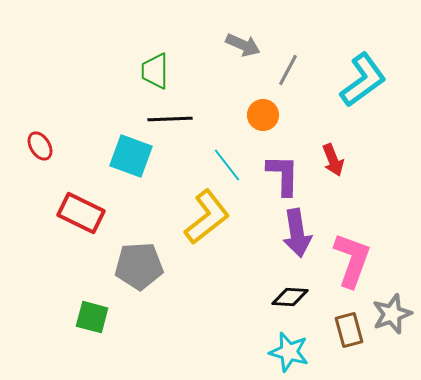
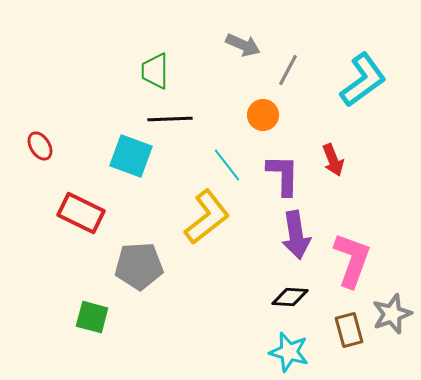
purple arrow: moved 1 px left, 2 px down
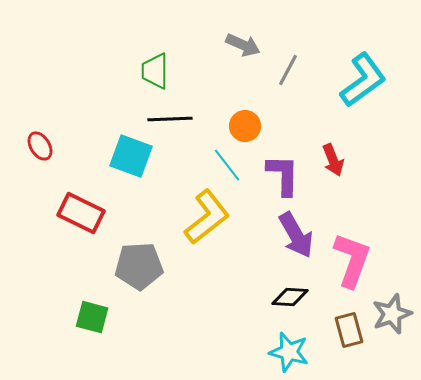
orange circle: moved 18 px left, 11 px down
purple arrow: rotated 21 degrees counterclockwise
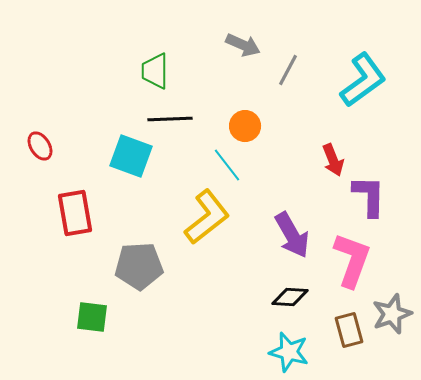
purple L-shape: moved 86 px right, 21 px down
red rectangle: moved 6 px left; rotated 54 degrees clockwise
purple arrow: moved 4 px left
green square: rotated 8 degrees counterclockwise
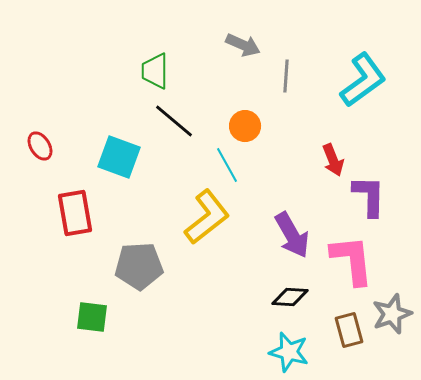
gray line: moved 2 px left, 6 px down; rotated 24 degrees counterclockwise
black line: moved 4 px right, 2 px down; rotated 42 degrees clockwise
cyan square: moved 12 px left, 1 px down
cyan line: rotated 9 degrees clockwise
pink L-shape: rotated 26 degrees counterclockwise
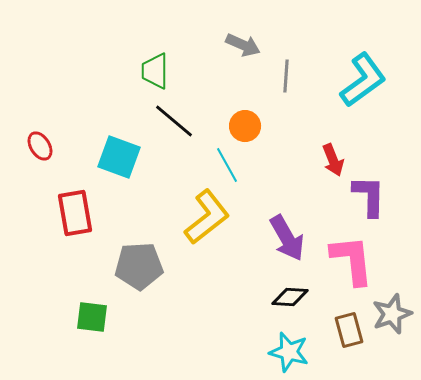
purple arrow: moved 5 px left, 3 px down
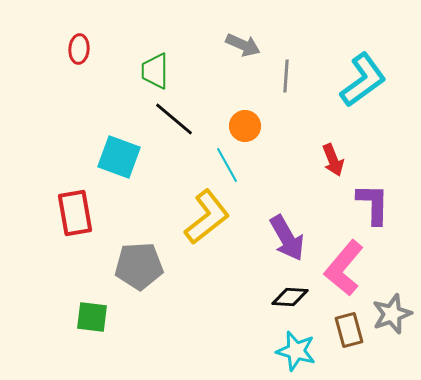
black line: moved 2 px up
red ellipse: moved 39 px right, 97 px up; rotated 36 degrees clockwise
purple L-shape: moved 4 px right, 8 px down
pink L-shape: moved 8 px left, 8 px down; rotated 134 degrees counterclockwise
cyan star: moved 7 px right, 1 px up
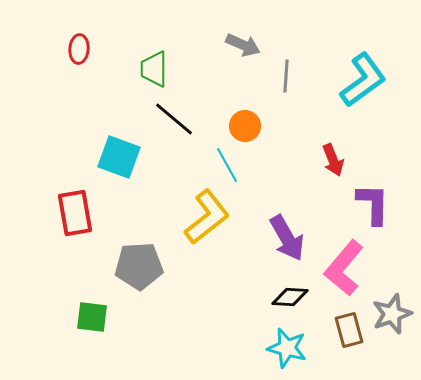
green trapezoid: moved 1 px left, 2 px up
cyan star: moved 9 px left, 3 px up
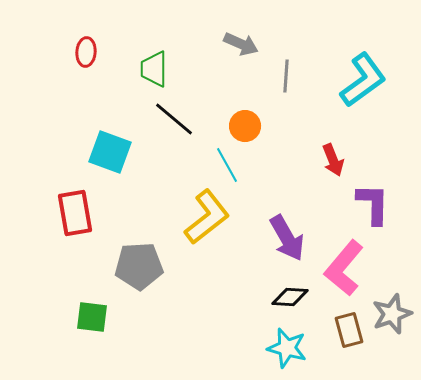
gray arrow: moved 2 px left, 1 px up
red ellipse: moved 7 px right, 3 px down
cyan square: moved 9 px left, 5 px up
